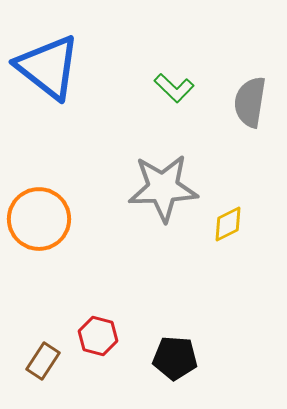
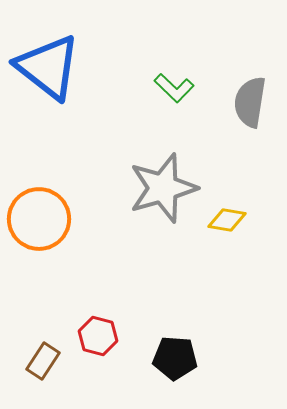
gray star: rotated 14 degrees counterclockwise
yellow diamond: moved 1 px left, 4 px up; rotated 36 degrees clockwise
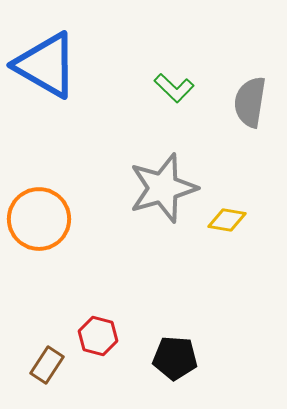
blue triangle: moved 2 px left, 2 px up; rotated 8 degrees counterclockwise
brown rectangle: moved 4 px right, 4 px down
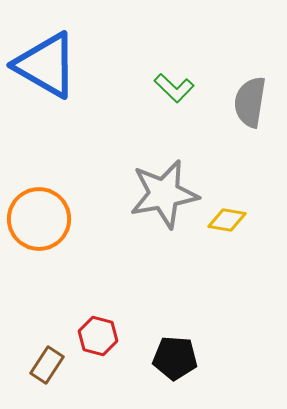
gray star: moved 1 px right, 6 px down; rotated 6 degrees clockwise
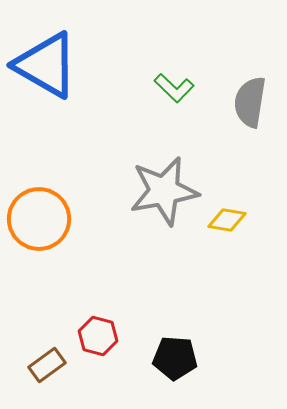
gray star: moved 3 px up
brown rectangle: rotated 21 degrees clockwise
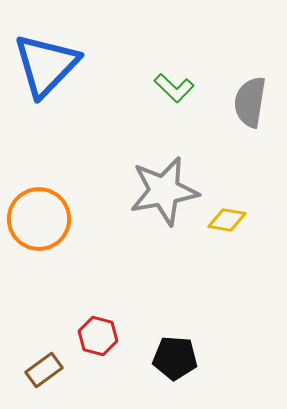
blue triangle: rotated 44 degrees clockwise
brown rectangle: moved 3 px left, 5 px down
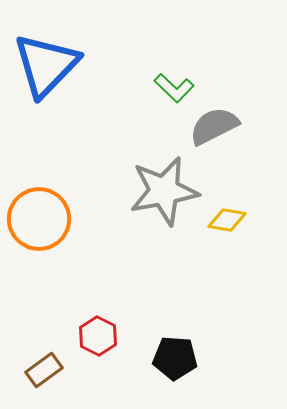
gray semicircle: moved 36 px left, 24 px down; rotated 54 degrees clockwise
red hexagon: rotated 12 degrees clockwise
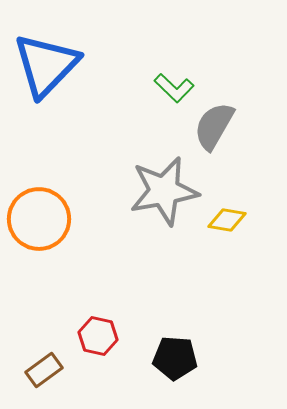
gray semicircle: rotated 33 degrees counterclockwise
red hexagon: rotated 15 degrees counterclockwise
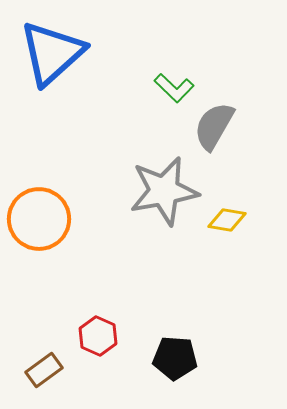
blue triangle: moved 6 px right, 12 px up; rotated 4 degrees clockwise
red hexagon: rotated 12 degrees clockwise
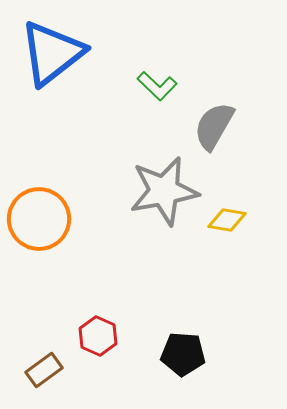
blue triangle: rotated 4 degrees clockwise
green L-shape: moved 17 px left, 2 px up
black pentagon: moved 8 px right, 4 px up
